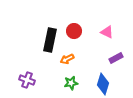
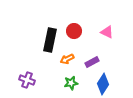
purple rectangle: moved 24 px left, 4 px down
blue diamond: rotated 15 degrees clockwise
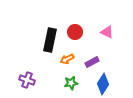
red circle: moved 1 px right, 1 px down
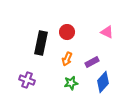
red circle: moved 8 px left
black rectangle: moved 9 px left, 3 px down
orange arrow: rotated 40 degrees counterclockwise
blue diamond: moved 2 px up; rotated 10 degrees clockwise
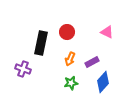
orange arrow: moved 3 px right
purple cross: moved 4 px left, 11 px up
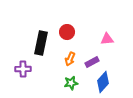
pink triangle: moved 7 px down; rotated 32 degrees counterclockwise
purple cross: rotated 21 degrees counterclockwise
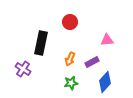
red circle: moved 3 px right, 10 px up
pink triangle: moved 1 px down
purple cross: rotated 35 degrees clockwise
blue diamond: moved 2 px right
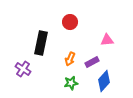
blue diamond: moved 1 px left, 1 px up
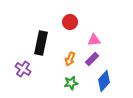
pink triangle: moved 13 px left
purple rectangle: moved 3 px up; rotated 16 degrees counterclockwise
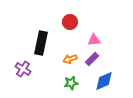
orange arrow: rotated 48 degrees clockwise
blue diamond: rotated 25 degrees clockwise
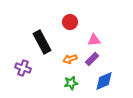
black rectangle: moved 1 px right, 1 px up; rotated 40 degrees counterclockwise
purple cross: moved 1 px up; rotated 14 degrees counterclockwise
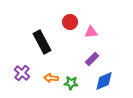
pink triangle: moved 3 px left, 8 px up
orange arrow: moved 19 px left, 19 px down; rotated 24 degrees clockwise
purple cross: moved 1 px left, 5 px down; rotated 21 degrees clockwise
green star: rotated 16 degrees clockwise
